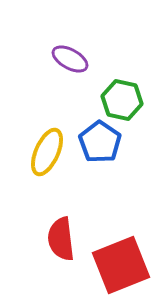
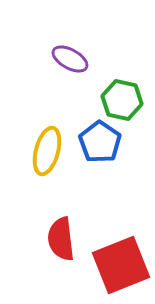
yellow ellipse: moved 1 px up; rotated 9 degrees counterclockwise
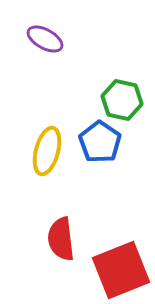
purple ellipse: moved 25 px left, 20 px up
red square: moved 5 px down
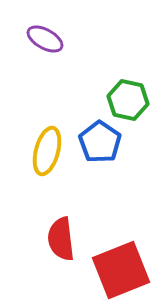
green hexagon: moved 6 px right
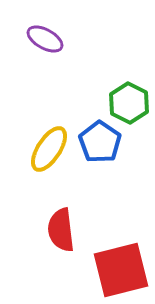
green hexagon: moved 1 px right, 3 px down; rotated 15 degrees clockwise
yellow ellipse: moved 2 px right, 2 px up; rotated 18 degrees clockwise
red semicircle: moved 9 px up
red square: rotated 8 degrees clockwise
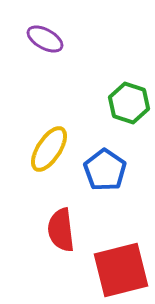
green hexagon: rotated 9 degrees counterclockwise
blue pentagon: moved 5 px right, 28 px down
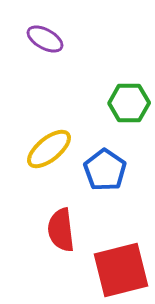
green hexagon: rotated 18 degrees counterclockwise
yellow ellipse: rotated 18 degrees clockwise
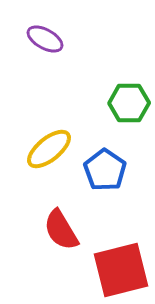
red semicircle: rotated 24 degrees counterclockwise
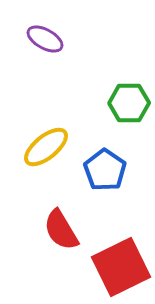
yellow ellipse: moved 3 px left, 2 px up
red square: moved 3 px up; rotated 12 degrees counterclockwise
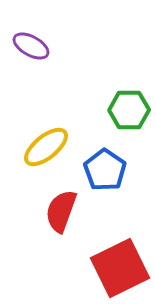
purple ellipse: moved 14 px left, 7 px down
green hexagon: moved 7 px down
red semicircle: moved 19 px up; rotated 51 degrees clockwise
red square: moved 1 px left, 1 px down
